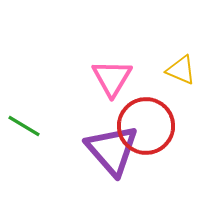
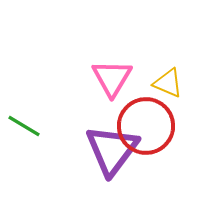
yellow triangle: moved 13 px left, 13 px down
purple triangle: rotated 18 degrees clockwise
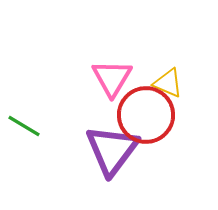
red circle: moved 11 px up
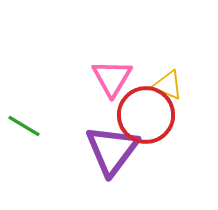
yellow triangle: moved 2 px down
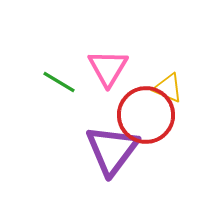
pink triangle: moved 4 px left, 10 px up
yellow triangle: moved 3 px down
green line: moved 35 px right, 44 px up
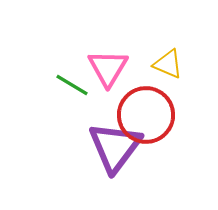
green line: moved 13 px right, 3 px down
yellow triangle: moved 24 px up
purple triangle: moved 3 px right, 3 px up
